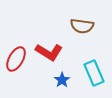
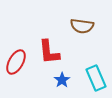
red L-shape: rotated 52 degrees clockwise
red ellipse: moved 3 px down
cyan rectangle: moved 2 px right, 5 px down
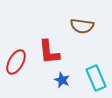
blue star: rotated 14 degrees counterclockwise
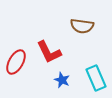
red L-shape: rotated 20 degrees counterclockwise
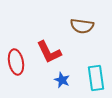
red ellipse: rotated 40 degrees counterclockwise
cyan rectangle: rotated 15 degrees clockwise
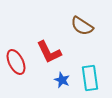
brown semicircle: rotated 25 degrees clockwise
red ellipse: rotated 15 degrees counterclockwise
cyan rectangle: moved 6 px left
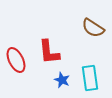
brown semicircle: moved 11 px right, 2 px down
red L-shape: rotated 20 degrees clockwise
red ellipse: moved 2 px up
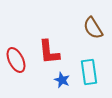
brown semicircle: rotated 25 degrees clockwise
cyan rectangle: moved 1 px left, 6 px up
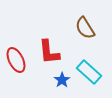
brown semicircle: moved 8 px left
cyan rectangle: rotated 40 degrees counterclockwise
blue star: rotated 14 degrees clockwise
